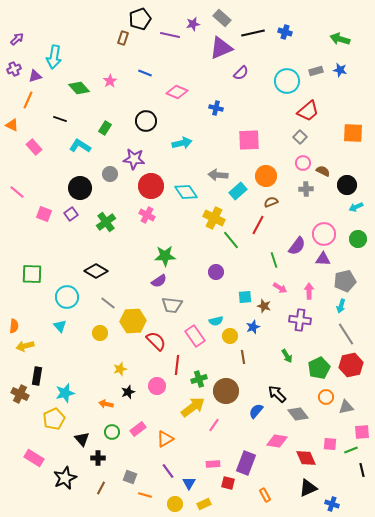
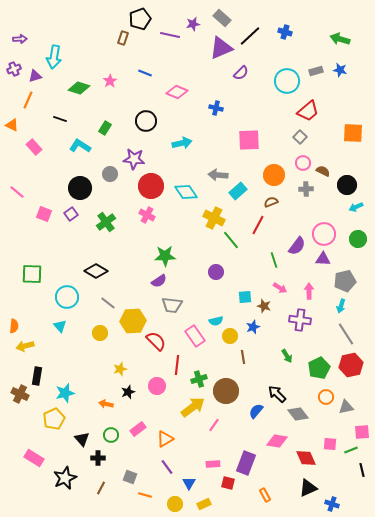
black line at (253, 33): moved 3 px left, 3 px down; rotated 30 degrees counterclockwise
purple arrow at (17, 39): moved 3 px right; rotated 40 degrees clockwise
green diamond at (79, 88): rotated 30 degrees counterclockwise
orange circle at (266, 176): moved 8 px right, 1 px up
green circle at (112, 432): moved 1 px left, 3 px down
purple line at (168, 471): moved 1 px left, 4 px up
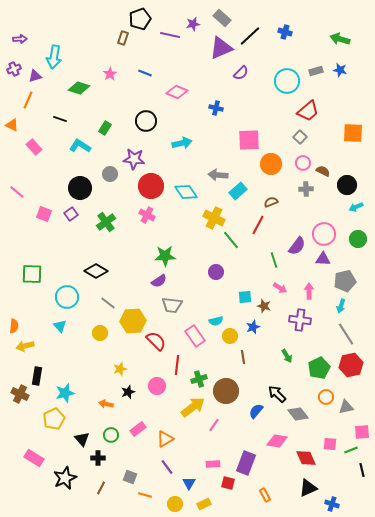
pink star at (110, 81): moved 7 px up
orange circle at (274, 175): moved 3 px left, 11 px up
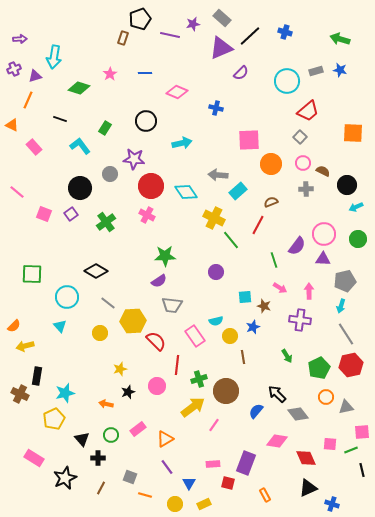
blue line at (145, 73): rotated 24 degrees counterclockwise
cyan L-shape at (80, 146): rotated 20 degrees clockwise
orange semicircle at (14, 326): rotated 40 degrees clockwise
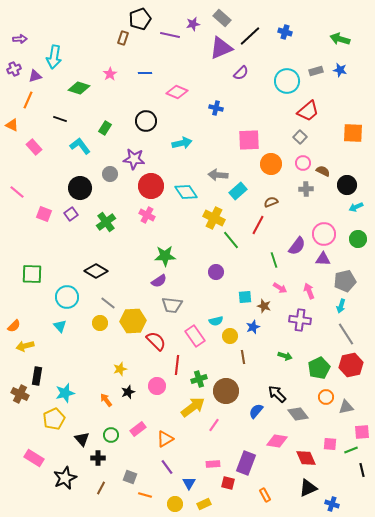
pink arrow at (309, 291): rotated 21 degrees counterclockwise
yellow circle at (100, 333): moved 10 px up
green arrow at (287, 356): moved 2 px left; rotated 40 degrees counterclockwise
orange arrow at (106, 404): moved 4 px up; rotated 40 degrees clockwise
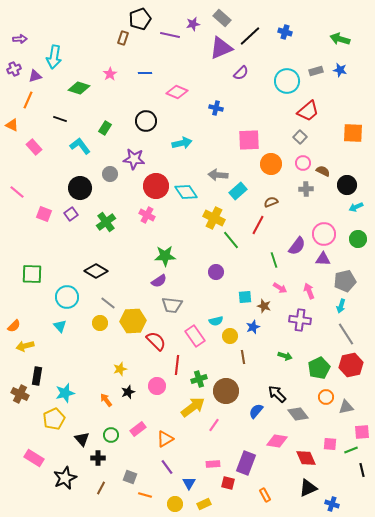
red circle at (151, 186): moved 5 px right
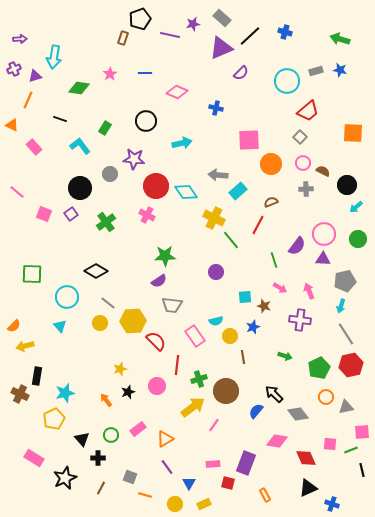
green diamond at (79, 88): rotated 10 degrees counterclockwise
cyan arrow at (356, 207): rotated 16 degrees counterclockwise
black arrow at (277, 394): moved 3 px left
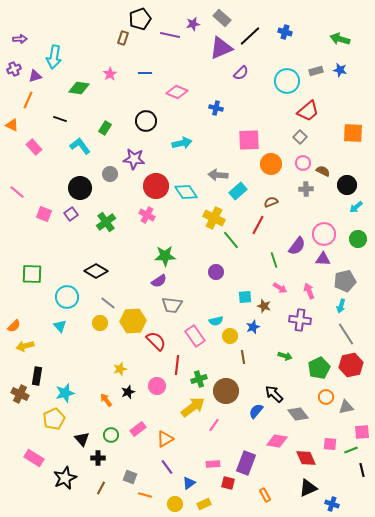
blue triangle at (189, 483): rotated 24 degrees clockwise
